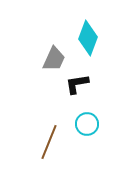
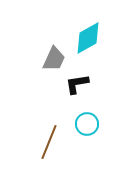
cyan diamond: rotated 40 degrees clockwise
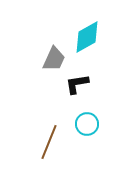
cyan diamond: moved 1 px left, 1 px up
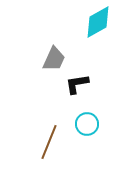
cyan diamond: moved 11 px right, 15 px up
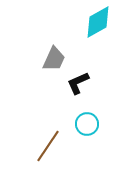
black L-shape: moved 1 px right, 1 px up; rotated 15 degrees counterclockwise
brown line: moved 1 px left, 4 px down; rotated 12 degrees clockwise
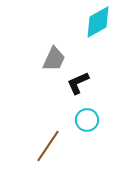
cyan circle: moved 4 px up
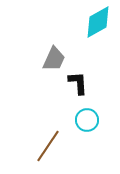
black L-shape: rotated 110 degrees clockwise
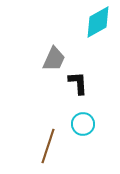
cyan circle: moved 4 px left, 4 px down
brown line: rotated 16 degrees counterclockwise
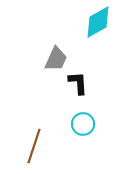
gray trapezoid: moved 2 px right
brown line: moved 14 px left
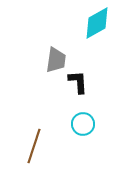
cyan diamond: moved 1 px left, 1 px down
gray trapezoid: moved 1 px down; rotated 16 degrees counterclockwise
black L-shape: moved 1 px up
